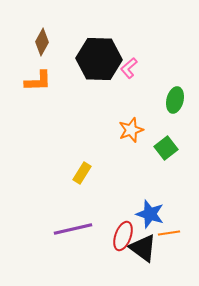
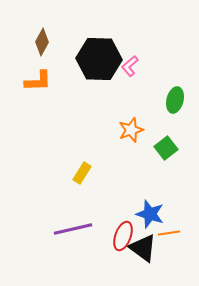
pink L-shape: moved 1 px right, 2 px up
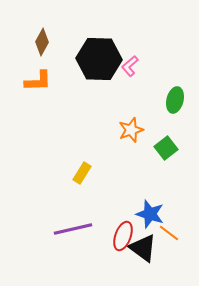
orange line: rotated 45 degrees clockwise
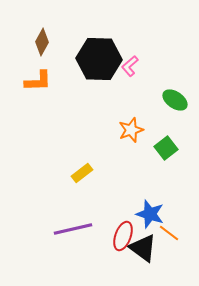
green ellipse: rotated 70 degrees counterclockwise
yellow rectangle: rotated 20 degrees clockwise
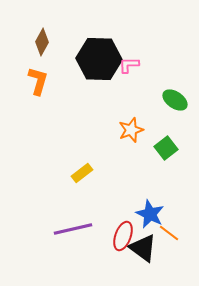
pink L-shape: moved 1 px left, 1 px up; rotated 40 degrees clockwise
orange L-shape: rotated 72 degrees counterclockwise
blue star: rotated 8 degrees clockwise
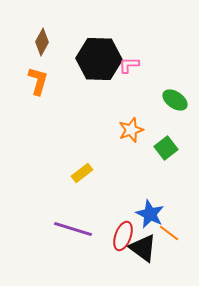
purple line: rotated 30 degrees clockwise
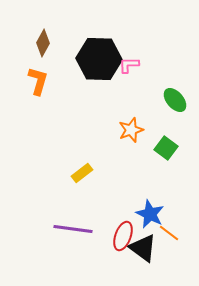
brown diamond: moved 1 px right, 1 px down
green ellipse: rotated 15 degrees clockwise
green square: rotated 15 degrees counterclockwise
purple line: rotated 9 degrees counterclockwise
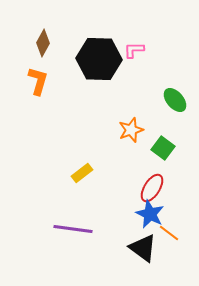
pink L-shape: moved 5 px right, 15 px up
green square: moved 3 px left
red ellipse: moved 29 px right, 48 px up; rotated 12 degrees clockwise
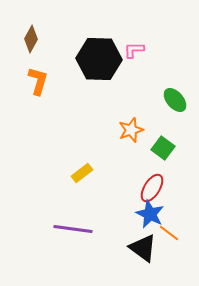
brown diamond: moved 12 px left, 4 px up
